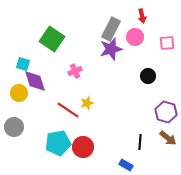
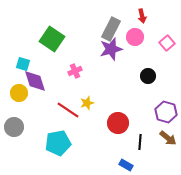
pink square: rotated 35 degrees counterclockwise
red circle: moved 35 px right, 24 px up
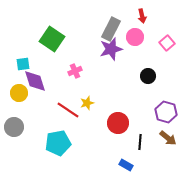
cyan square: rotated 24 degrees counterclockwise
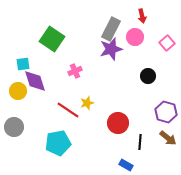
yellow circle: moved 1 px left, 2 px up
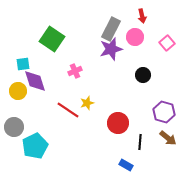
black circle: moved 5 px left, 1 px up
purple hexagon: moved 2 px left
cyan pentagon: moved 23 px left, 3 px down; rotated 15 degrees counterclockwise
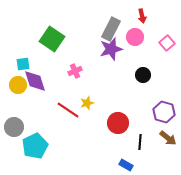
yellow circle: moved 6 px up
